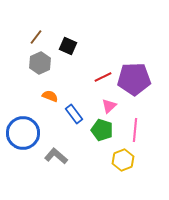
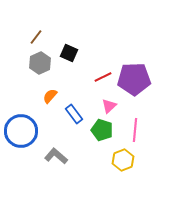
black square: moved 1 px right, 7 px down
orange semicircle: rotated 70 degrees counterclockwise
blue circle: moved 2 px left, 2 px up
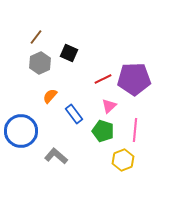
red line: moved 2 px down
green pentagon: moved 1 px right, 1 px down
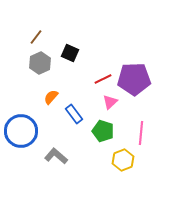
black square: moved 1 px right
orange semicircle: moved 1 px right, 1 px down
pink triangle: moved 1 px right, 4 px up
pink line: moved 6 px right, 3 px down
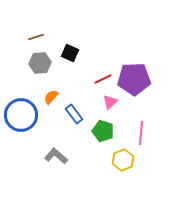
brown line: rotated 35 degrees clockwise
gray hexagon: rotated 20 degrees clockwise
blue circle: moved 16 px up
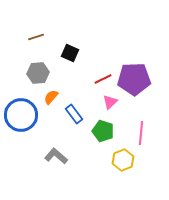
gray hexagon: moved 2 px left, 10 px down
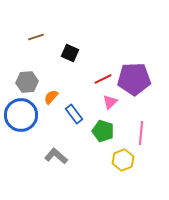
gray hexagon: moved 11 px left, 9 px down
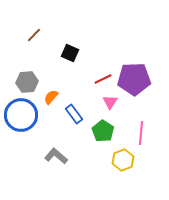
brown line: moved 2 px left, 2 px up; rotated 28 degrees counterclockwise
pink triangle: rotated 14 degrees counterclockwise
green pentagon: rotated 15 degrees clockwise
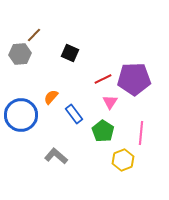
gray hexagon: moved 7 px left, 28 px up
